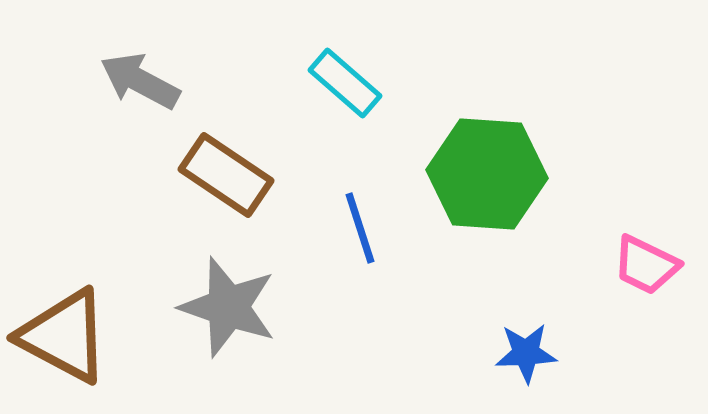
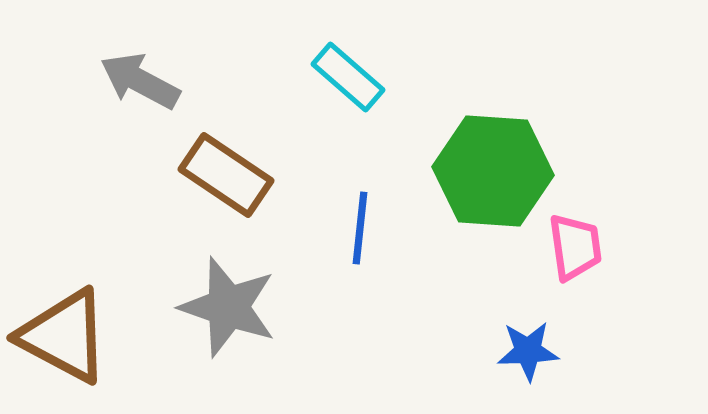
cyan rectangle: moved 3 px right, 6 px up
green hexagon: moved 6 px right, 3 px up
blue line: rotated 24 degrees clockwise
pink trapezoid: moved 71 px left, 18 px up; rotated 124 degrees counterclockwise
blue star: moved 2 px right, 2 px up
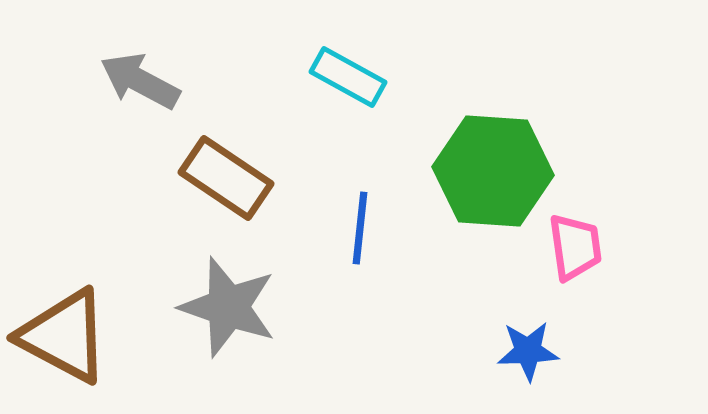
cyan rectangle: rotated 12 degrees counterclockwise
brown rectangle: moved 3 px down
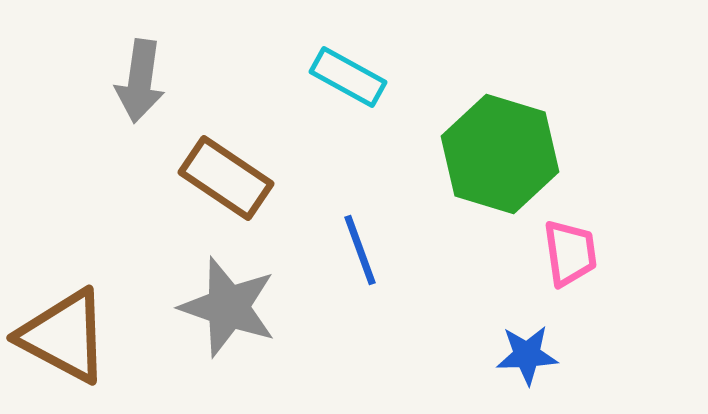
gray arrow: rotated 110 degrees counterclockwise
green hexagon: moved 7 px right, 17 px up; rotated 13 degrees clockwise
blue line: moved 22 px down; rotated 26 degrees counterclockwise
pink trapezoid: moved 5 px left, 6 px down
blue star: moved 1 px left, 4 px down
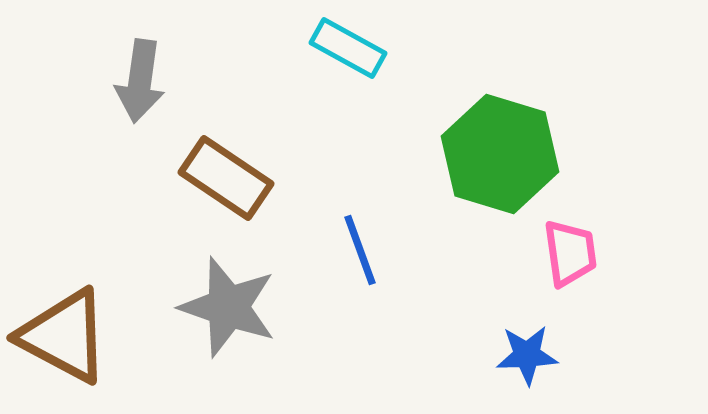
cyan rectangle: moved 29 px up
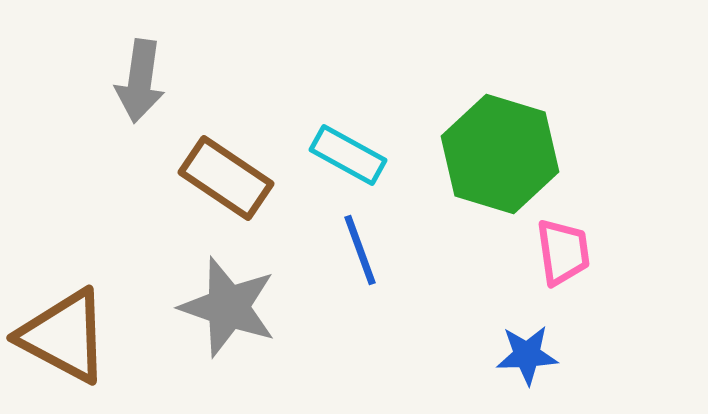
cyan rectangle: moved 107 px down
pink trapezoid: moved 7 px left, 1 px up
